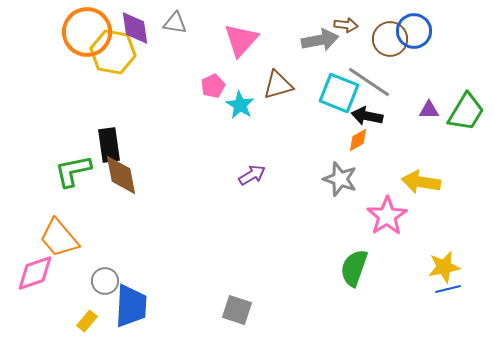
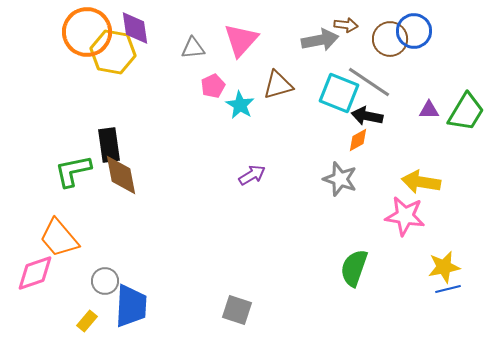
gray triangle: moved 18 px right, 25 px down; rotated 15 degrees counterclockwise
pink star: moved 18 px right; rotated 30 degrees counterclockwise
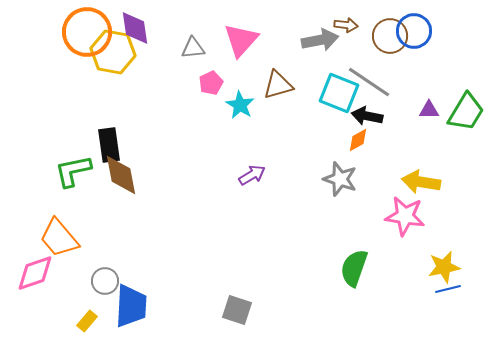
brown circle: moved 3 px up
pink pentagon: moved 2 px left, 3 px up
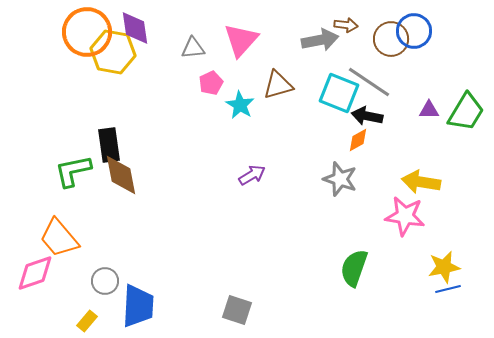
brown circle: moved 1 px right, 3 px down
blue trapezoid: moved 7 px right
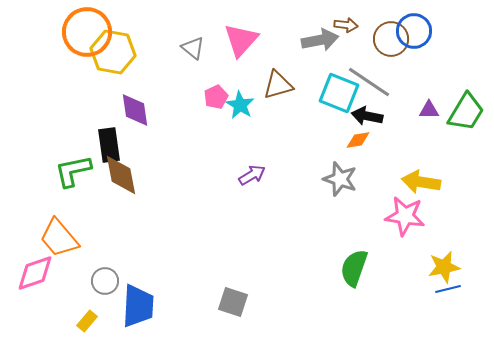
purple diamond: moved 82 px down
gray triangle: rotated 45 degrees clockwise
pink pentagon: moved 5 px right, 14 px down
orange diamond: rotated 20 degrees clockwise
gray square: moved 4 px left, 8 px up
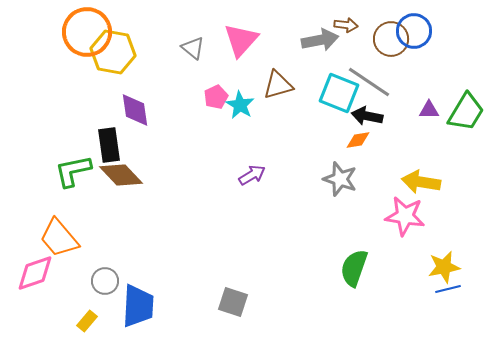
brown diamond: rotated 33 degrees counterclockwise
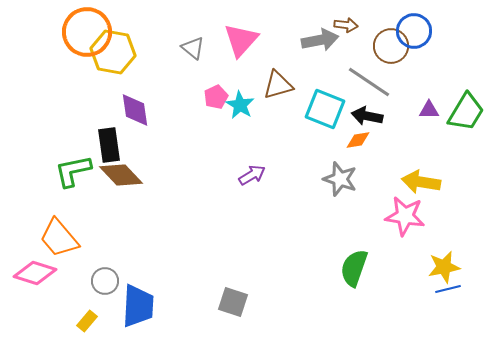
brown circle: moved 7 px down
cyan square: moved 14 px left, 16 px down
pink diamond: rotated 36 degrees clockwise
